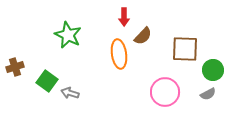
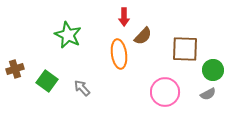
brown cross: moved 2 px down
gray arrow: moved 12 px right, 5 px up; rotated 30 degrees clockwise
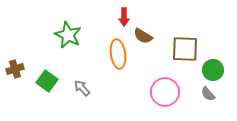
brown semicircle: rotated 78 degrees clockwise
orange ellipse: moved 1 px left
gray semicircle: rotated 77 degrees clockwise
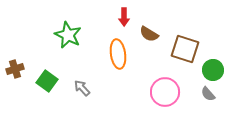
brown semicircle: moved 6 px right, 2 px up
brown square: rotated 16 degrees clockwise
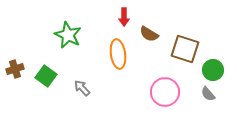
green square: moved 1 px left, 5 px up
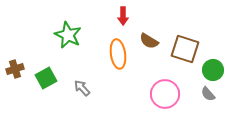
red arrow: moved 1 px left, 1 px up
brown semicircle: moved 7 px down
green square: moved 2 px down; rotated 25 degrees clockwise
pink circle: moved 2 px down
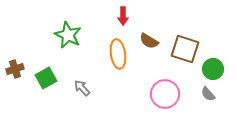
green circle: moved 1 px up
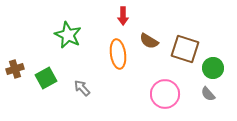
green circle: moved 1 px up
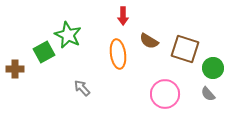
brown cross: rotated 18 degrees clockwise
green square: moved 2 px left, 26 px up
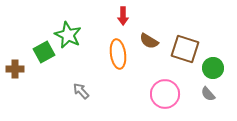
gray arrow: moved 1 px left, 3 px down
